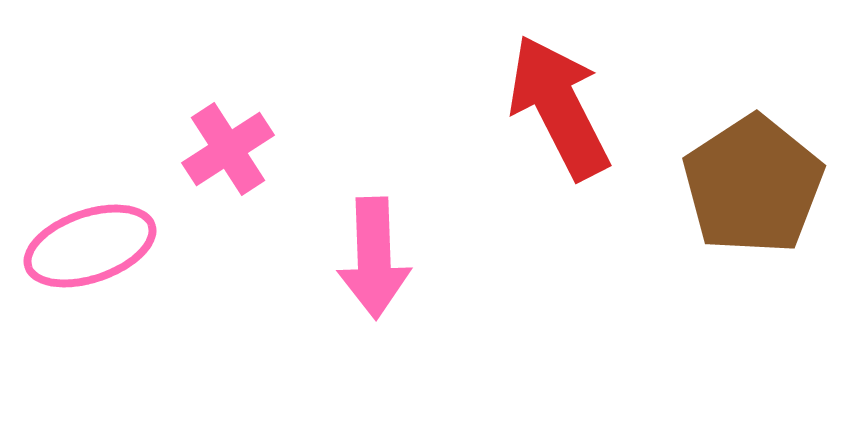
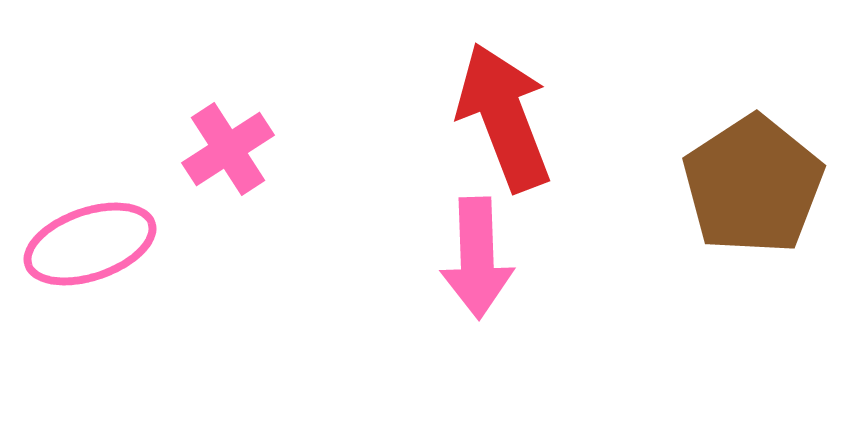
red arrow: moved 55 px left, 10 px down; rotated 6 degrees clockwise
pink ellipse: moved 2 px up
pink arrow: moved 103 px right
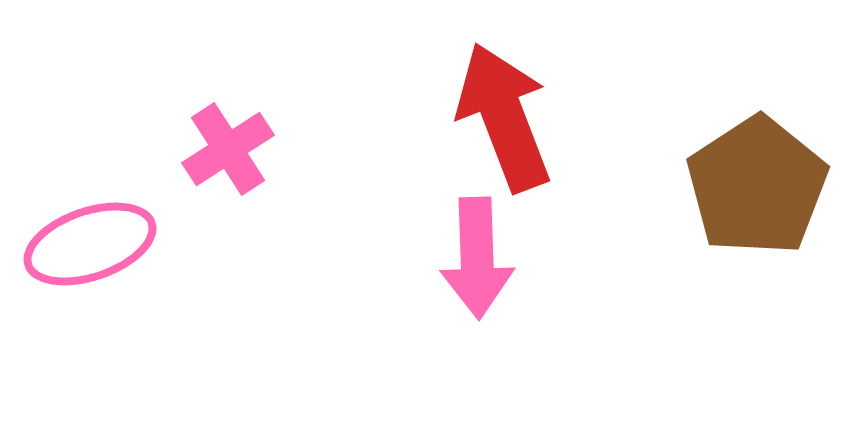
brown pentagon: moved 4 px right, 1 px down
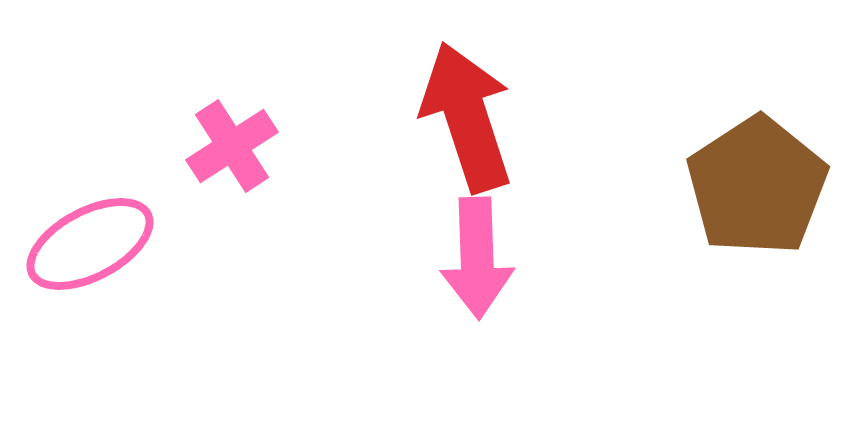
red arrow: moved 37 px left; rotated 3 degrees clockwise
pink cross: moved 4 px right, 3 px up
pink ellipse: rotated 9 degrees counterclockwise
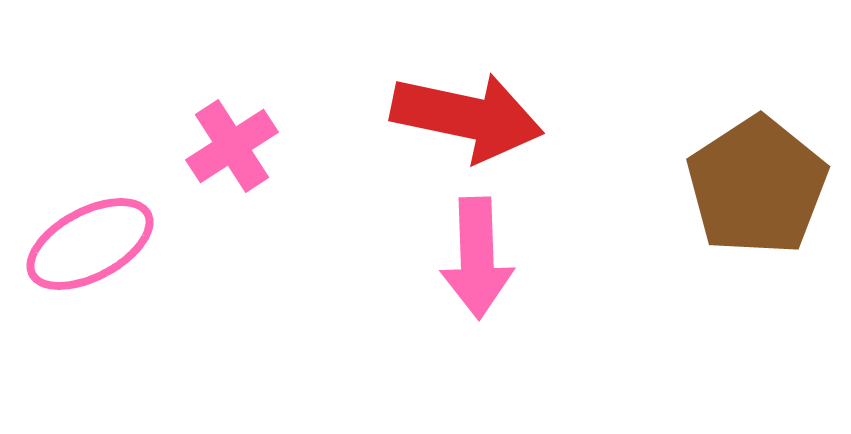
red arrow: rotated 120 degrees clockwise
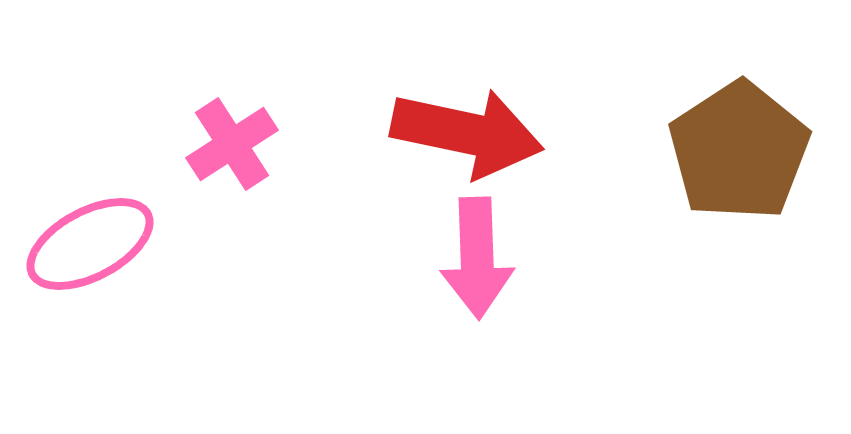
red arrow: moved 16 px down
pink cross: moved 2 px up
brown pentagon: moved 18 px left, 35 px up
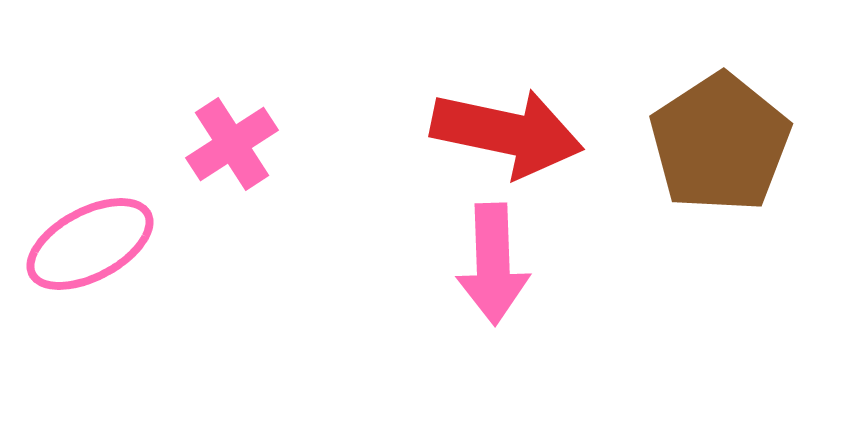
red arrow: moved 40 px right
brown pentagon: moved 19 px left, 8 px up
pink arrow: moved 16 px right, 6 px down
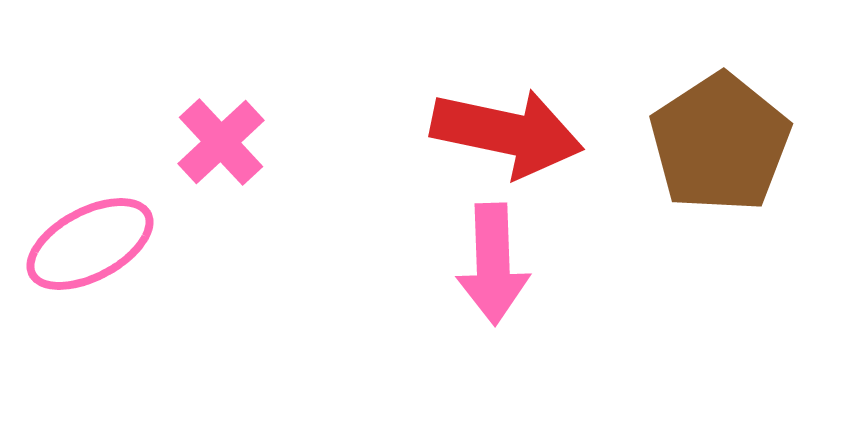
pink cross: moved 11 px left, 2 px up; rotated 10 degrees counterclockwise
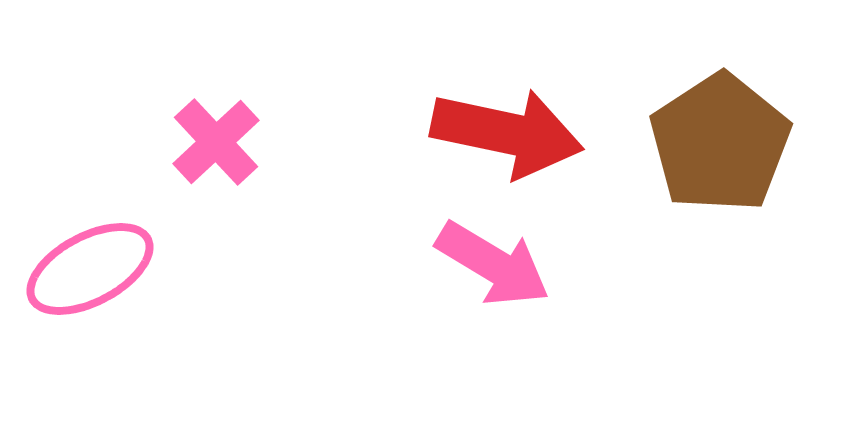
pink cross: moved 5 px left
pink ellipse: moved 25 px down
pink arrow: rotated 57 degrees counterclockwise
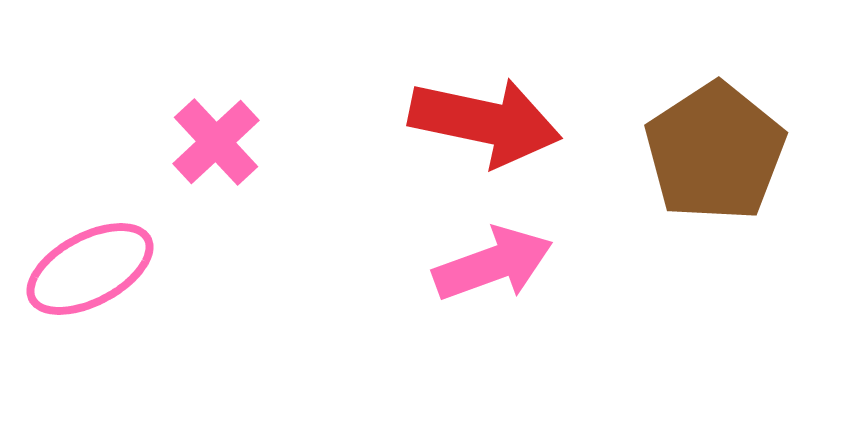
red arrow: moved 22 px left, 11 px up
brown pentagon: moved 5 px left, 9 px down
pink arrow: rotated 51 degrees counterclockwise
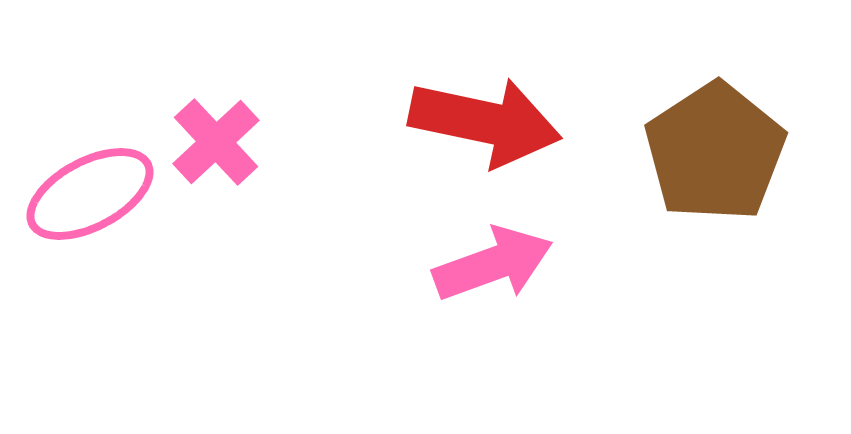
pink ellipse: moved 75 px up
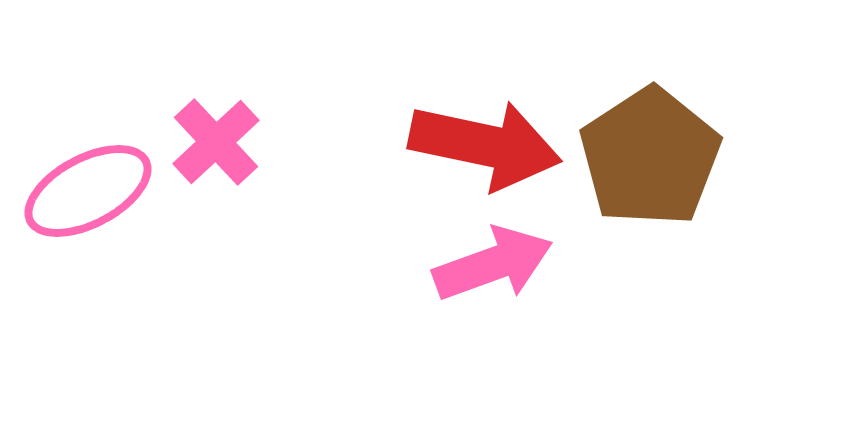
red arrow: moved 23 px down
brown pentagon: moved 65 px left, 5 px down
pink ellipse: moved 2 px left, 3 px up
